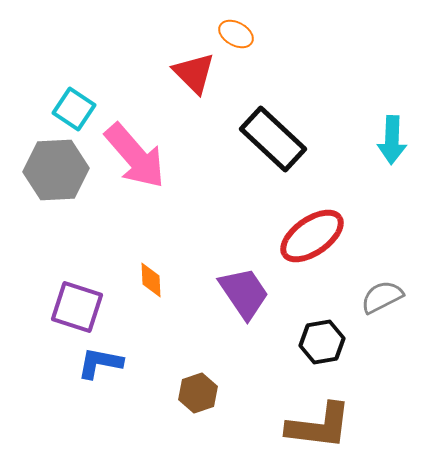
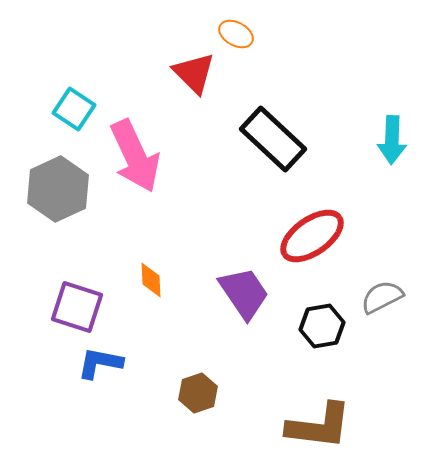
pink arrow: rotated 16 degrees clockwise
gray hexagon: moved 2 px right, 19 px down; rotated 22 degrees counterclockwise
black hexagon: moved 16 px up
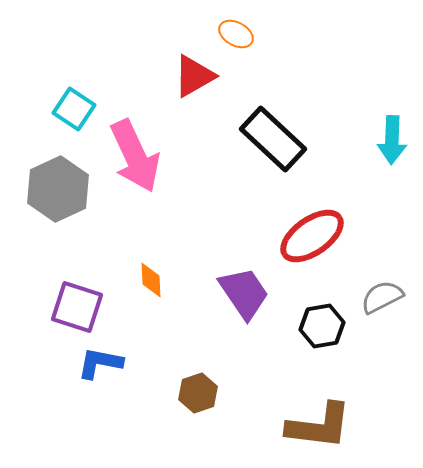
red triangle: moved 3 px down; rotated 45 degrees clockwise
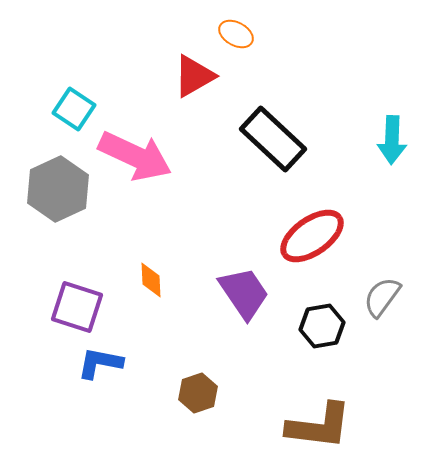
pink arrow: rotated 40 degrees counterclockwise
gray semicircle: rotated 27 degrees counterclockwise
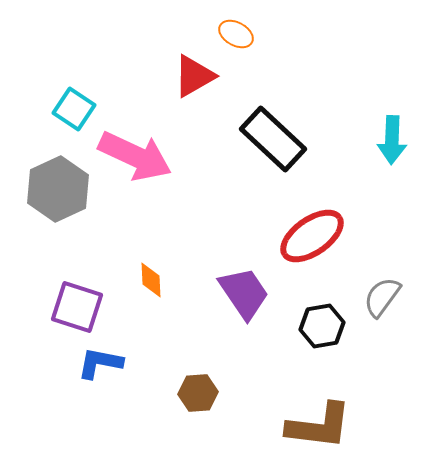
brown hexagon: rotated 15 degrees clockwise
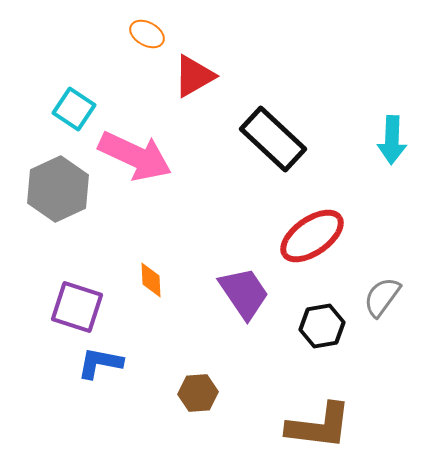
orange ellipse: moved 89 px left
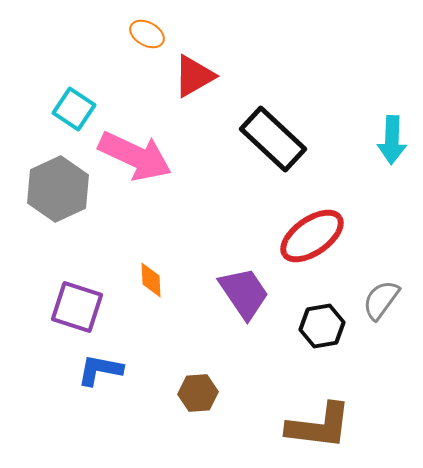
gray semicircle: moved 1 px left, 3 px down
blue L-shape: moved 7 px down
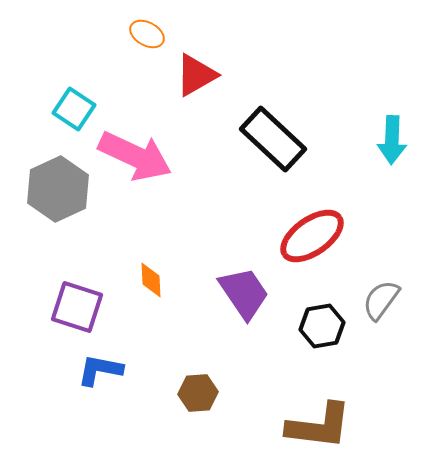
red triangle: moved 2 px right, 1 px up
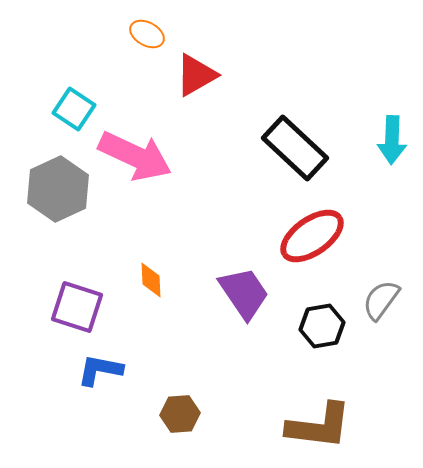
black rectangle: moved 22 px right, 9 px down
brown hexagon: moved 18 px left, 21 px down
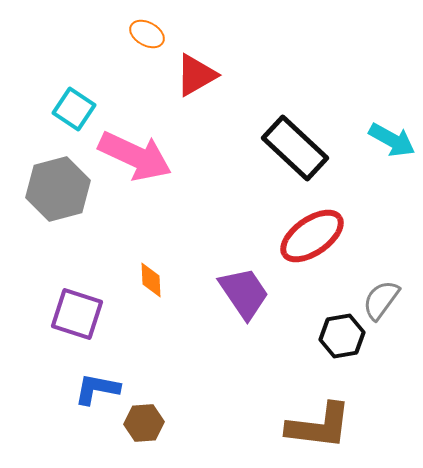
cyan arrow: rotated 63 degrees counterclockwise
gray hexagon: rotated 10 degrees clockwise
purple square: moved 7 px down
black hexagon: moved 20 px right, 10 px down
blue L-shape: moved 3 px left, 19 px down
brown hexagon: moved 36 px left, 9 px down
